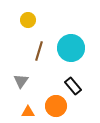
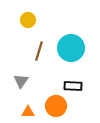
black rectangle: rotated 48 degrees counterclockwise
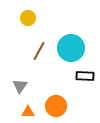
yellow circle: moved 2 px up
brown line: rotated 12 degrees clockwise
gray triangle: moved 1 px left, 5 px down
black rectangle: moved 12 px right, 10 px up
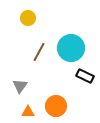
brown line: moved 1 px down
black rectangle: rotated 24 degrees clockwise
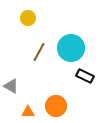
gray triangle: moved 9 px left; rotated 35 degrees counterclockwise
